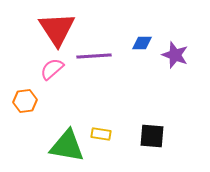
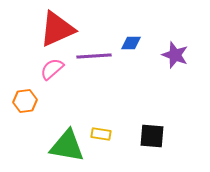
red triangle: rotated 39 degrees clockwise
blue diamond: moved 11 px left
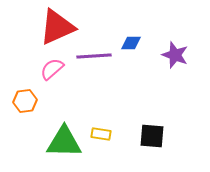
red triangle: moved 2 px up
green triangle: moved 3 px left, 4 px up; rotated 9 degrees counterclockwise
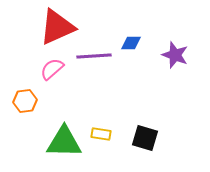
black square: moved 7 px left, 2 px down; rotated 12 degrees clockwise
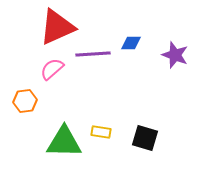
purple line: moved 1 px left, 2 px up
yellow rectangle: moved 2 px up
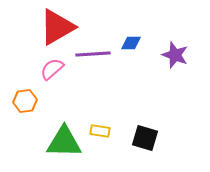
red triangle: rotated 6 degrees counterclockwise
yellow rectangle: moved 1 px left, 1 px up
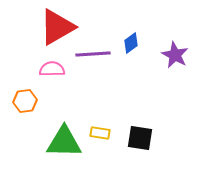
blue diamond: rotated 35 degrees counterclockwise
purple star: rotated 8 degrees clockwise
pink semicircle: rotated 40 degrees clockwise
yellow rectangle: moved 2 px down
black square: moved 5 px left; rotated 8 degrees counterclockwise
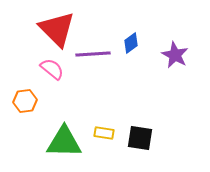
red triangle: moved 2 px down; rotated 45 degrees counterclockwise
pink semicircle: rotated 40 degrees clockwise
yellow rectangle: moved 4 px right
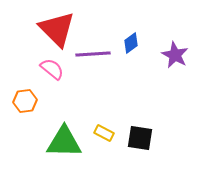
yellow rectangle: rotated 18 degrees clockwise
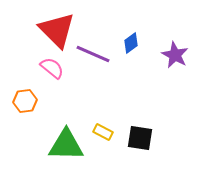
red triangle: moved 1 px down
purple line: rotated 28 degrees clockwise
pink semicircle: moved 1 px up
yellow rectangle: moved 1 px left, 1 px up
green triangle: moved 2 px right, 3 px down
